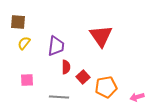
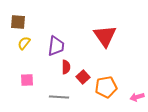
red triangle: moved 4 px right
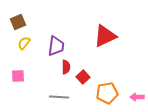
brown square: rotated 28 degrees counterclockwise
red triangle: rotated 40 degrees clockwise
pink square: moved 9 px left, 4 px up
orange pentagon: moved 1 px right, 6 px down
pink arrow: rotated 16 degrees clockwise
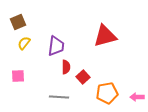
red triangle: rotated 10 degrees clockwise
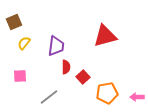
brown square: moved 4 px left
pink square: moved 2 px right
gray line: moved 10 px left; rotated 42 degrees counterclockwise
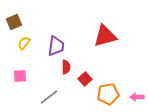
red square: moved 2 px right, 2 px down
orange pentagon: moved 1 px right, 1 px down
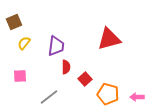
red triangle: moved 4 px right, 3 px down
orange pentagon: rotated 25 degrees clockwise
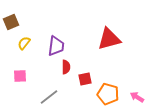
brown square: moved 3 px left
red square: rotated 32 degrees clockwise
pink arrow: rotated 32 degrees clockwise
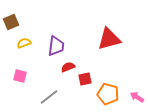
yellow semicircle: rotated 32 degrees clockwise
red semicircle: moved 2 px right; rotated 112 degrees counterclockwise
pink square: rotated 16 degrees clockwise
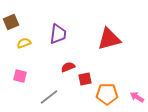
purple trapezoid: moved 2 px right, 12 px up
orange pentagon: moved 1 px left; rotated 15 degrees counterclockwise
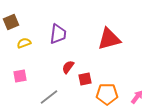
red semicircle: rotated 32 degrees counterclockwise
pink square: rotated 24 degrees counterclockwise
pink arrow: rotated 96 degrees clockwise
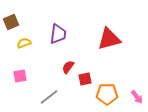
pink arrow: rotated 104 degrees clockwise
